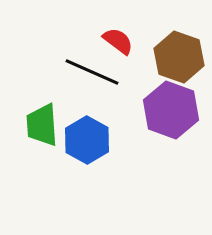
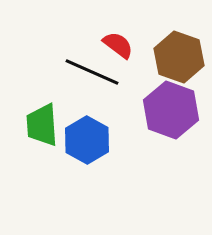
red semicircle: moved 4 px down
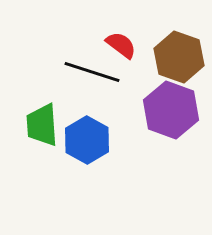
red semicircle: moved 3 px right
black line: rotated 6 degrees counterclockwise
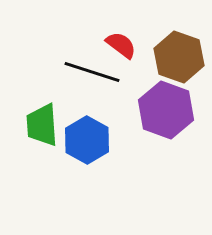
purple hexagon: moved 5 px left
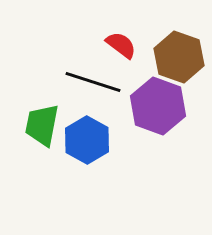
black line: moved 1 px right, 10 px down
purple hexagon: moved 8 px left, 4 px up
green trapezoid: rotated 15 degrees clockwise
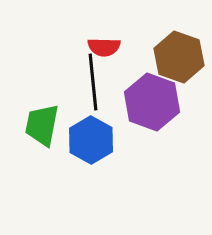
red semicircle: moved 17 px left, 2 px down; rotated 144 degrees clockwise
black line: rotated 66 degrees clockwise
purple hexagon: moved 6 px left, 4 px up
blue hexagon: moved 4 px right
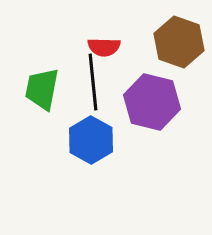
brown hexagon: moved 15 px up
purple hexagon: rotated 6 degrees counterclockwise
green trapezoid: moved 36 px up
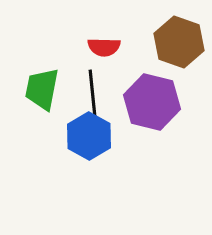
black line: moved 16 px down
blue hexagon: moved 2 px left, 4 px up
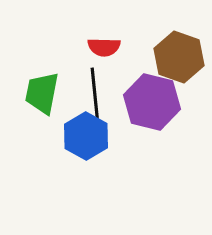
brown hexagon: moved 15 px down
green trapezoid: moved 4 px down
black line: moved 2 px right, 2 px up
blue hexagon: moved 3 px left
